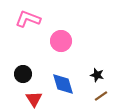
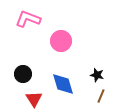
brown line: rotated 32 degrees counterclockwise
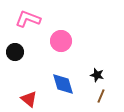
black circle: moved 8 px left, 22 px up
red triangle: moved 5 px left; rotated 18 degrees counterclockwise
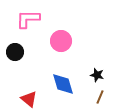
pink L-shape: rotated 20 degrees counterclockwise
brown line: moved 1 px left, 1 px down
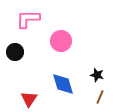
red triangle: rotated 24 degrees clockwise
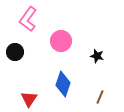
pink L-shape: rotated 55 degrees counterclockwise
black star: moved 19 px up
blue diamond: rotated 35 degrees clockwise
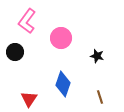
pink L-shape: moved 1 px left, 2 px down
pink circle: moved 3 px up
brown line: rotated 40 degrees counterclockwise
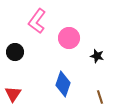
pink L-shape: moved 10 px right
pink circle: moved 8 px right
red triangle: moved 16 px left, 5 px up
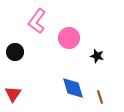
blue diamond: moved 10 px right, 4 px down; rotated 35 degrees counterclockwise
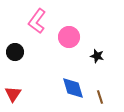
pink circle: moved 1 px up
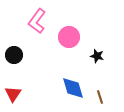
black circle: moved 1 px left, 3 px down
